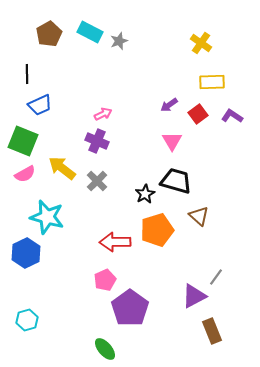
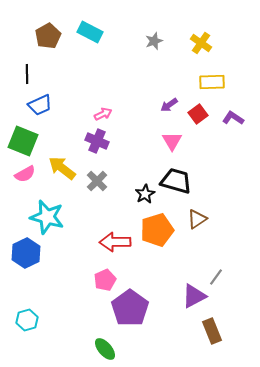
brown pentagon: moved 1 px left, 2 px down
gray star: moved 35 px right
purple L-shape: moved 1 px right, 2 px down
brown triangle: moved 2 px left, 3 px down; rotated 45 degrees clockwise
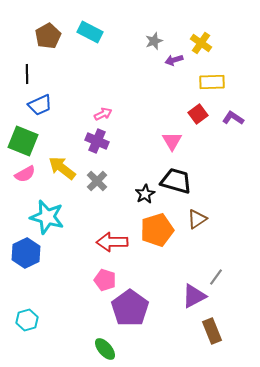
purple arrow: moved 5 px right, 45 px up; rotated 18 degrees clockwise
red arrow: moved 3 px left
pink pentagon: rotated 30 degrees counterclockwise
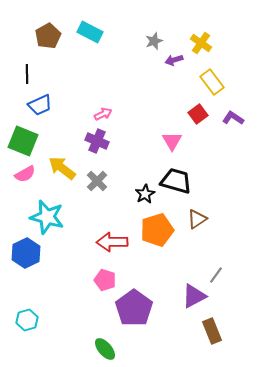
yellow rectangle: rotated 55 degrees clockwise
gray line: moved 2 px up
purple pentagon: moved 4 px right
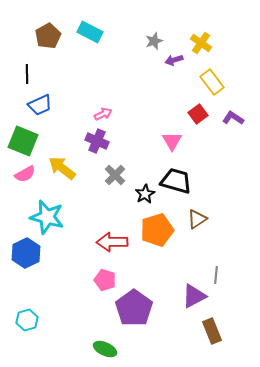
gray cross: moved 18 px right, 6 px up
gray line: rotated 30 degrees counterclockwise
green ellipse: rotated 25 degrees counterclockwise
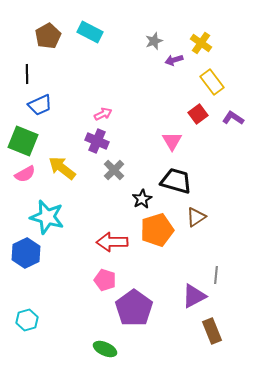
gray cross: moved 1 px left, 5 px up
black star: moved 3 px left, 5 px down
brown triangle: moved 1 px left, 2 px up
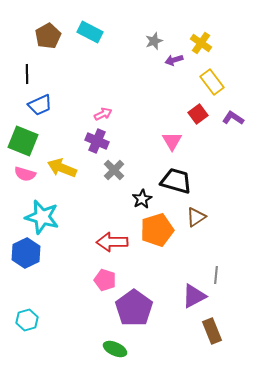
yellow arrow: rotated 16 degrees counterclockwise
pink semicircle: rotated 45 degrees clockwise
cyan star: moved 5 px left
green ellipse: moved 10 px right
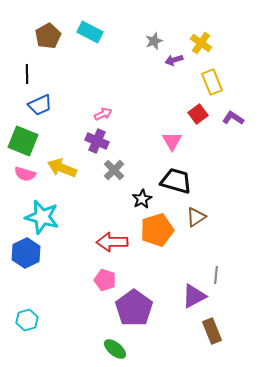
yellow rectangle: rotated 15 degrees clockwise
green ellipse: rotated 15 degrees clockwise
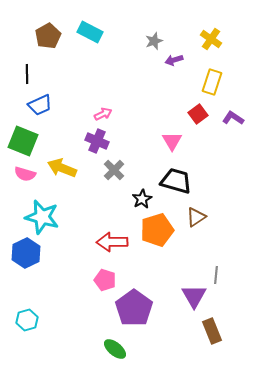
yellow cross: moved 10 px right, 4 px up
yellow rectangle: rotated 40 degrees clockwise
purple triangle: rotated 32 degrees counterclockwise
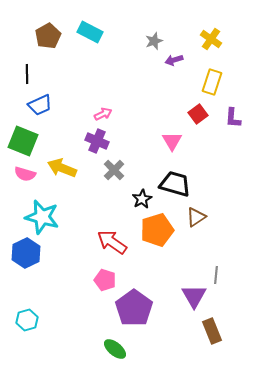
purple L-shape: rotated 120 degrees counterclockwise
black trapezoid: moved 1 px left, 3 px down
red arrow: rotated 36 degrees clockwise
